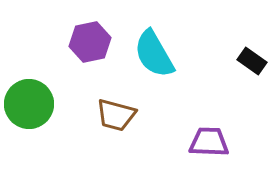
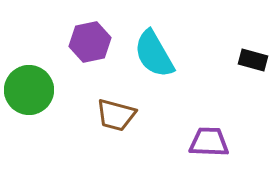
black rectangle: moved 1 px right, 1 px up; rotated 20 degrees counterclockwise
green circle: moved 14 px up
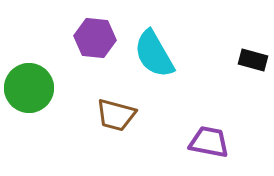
purple hexagon: moved 5 px right, 4 px up; rotated 18 degrees clockwise
green circle: moved 2 px up
purple trapezoid: rotated 9 degrees clockwise
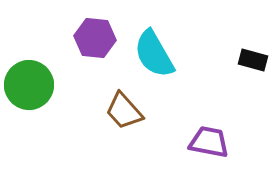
green circle: moved 3 px up
brown trapezoid: moved 8 px right, 4 px up; rotated 33 degrees clockwise
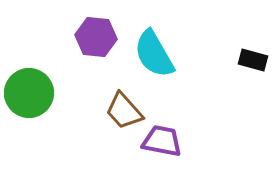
purple hexagon: moved 1 px right, 1 px up
green circle: moved 8 px down
purple trapezoid: moved 47 px left, 1 px up
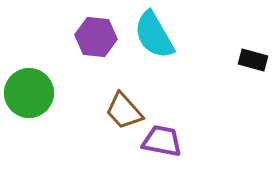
cyan semicircle: moved 19 px up
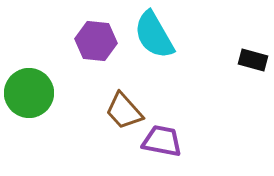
purple hexagon: moved 4 px down
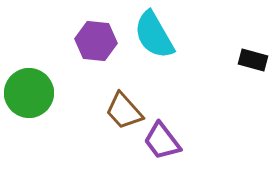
purple trapezoid: rotated 138 degrees counterclockwise
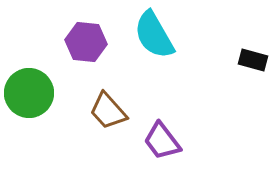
purple hexagon: moved 10 px left, 1 px down
brown trapezoid: moved 16 px left
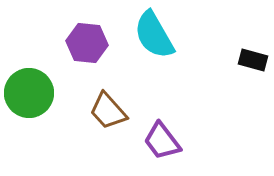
purple hexagon: moved 1 px right, 1 px down
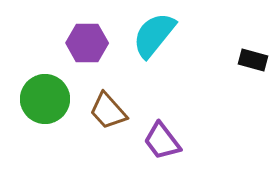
cyan semicircle: rotated 69 degrees clockwise
purple hexagon: rotated 6 degrees counterclockwise
green circle: moved 16 px right, 6 px down
